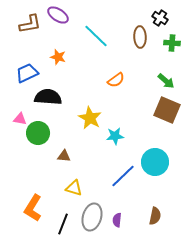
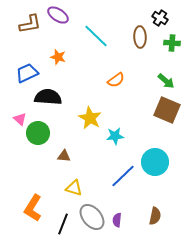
pink triangle: rotated 32 degrees clockwise
gray ellipse: rotated 56 degrees counterclockwise
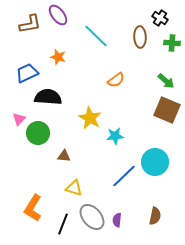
purple ellipse: rotated 20 degrees clockwise
pink triangle: moved 1 px left; rotated 32 degrees clockwise
blue line: moved 1 px right
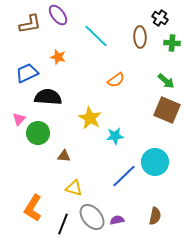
purple semicircle: rotated 72 degrees clockwise
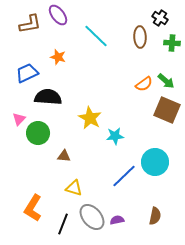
orange semicircle: moved 28 px right, 4 px down
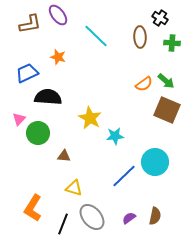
purple semicircle: moved 12 px right, 2 px up; rotated 24 degrees counterclockwise
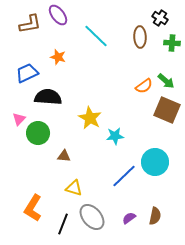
orange semicircle: moved 2 px down
